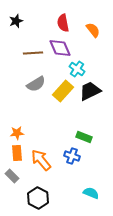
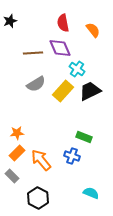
black star: moved 6 px left
orange rectangle: rotated 49 degrees clockwise
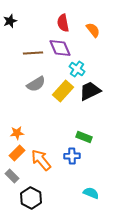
blue cross: rotated 21 degrees counterclockwise
black hexagon: moved 7 px left
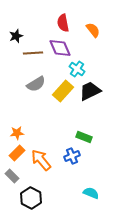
black star: moved 6 px right, 15 px down
blue cross: rotated 21 degrees counterclockwise
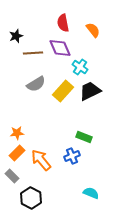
cyan cross: moved 3 px right, 2 px up
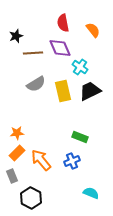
yellow rectangle: rotated 55 degrees counterclockwise
green rectangle: moved 4 px left
blue cross: moved 5 px down
gray rectangle: rotated 24 degrees clockwise
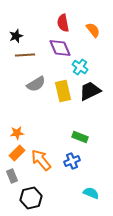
brown line: moved 8 px left, 2 px down
black hexagon: rotated 20 degrees clockwise
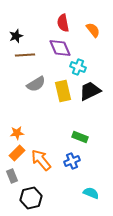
cyan cross: moved 2 px left; rotated 14 degrees counterclockwise
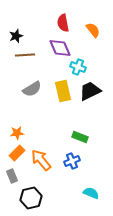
gray semicircle: moved 4 px left, 5 px down
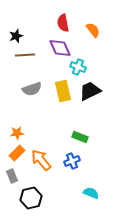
gray semicircle: rotated 12 degrees clockwise
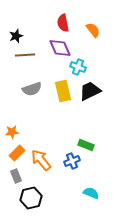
orange star: moved 5 px left, 1 px up
green rectangle: moved 6 px right, 8 px down
gray rectangle: moved 4 px right
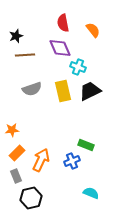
orange star: moved 2 px up
orange arrow: rotated 65 degrees clockwise
